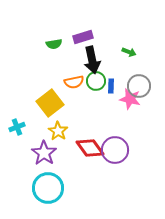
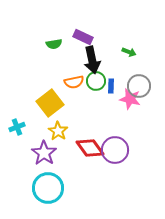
purple rectangle: rotated 42 degrees clockwise
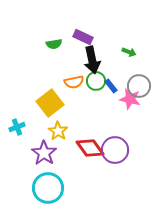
blue rectangle: rotated 40 degrees counterclockwise
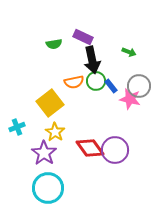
yellow star: moved 3 px left, 1 px down
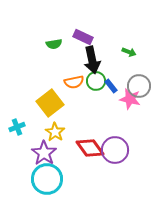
cyan circle: moved 1 px left, 9 px up
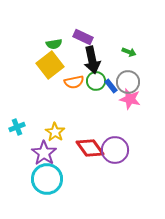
gray circle: moved 11 px left, 4 px up
yellow square: moved 38 px up
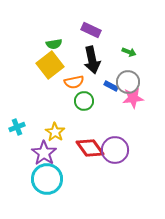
purple rectangle: moved 8 px right, 7 px up
green circle: moved 12 px left, 20 px down
blue rectangle: rotated 24 degrees counterclockwise
pink star: moved 3 px right, 1 px up; rotated 20 degrees counterclockwise
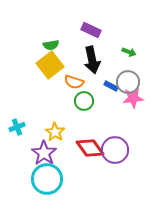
green semicircle: moved 3 px left, 1 px down
orange semicircle: rotated 30 degrees clockwise
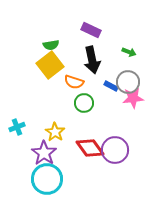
green circle: moved 2 px down
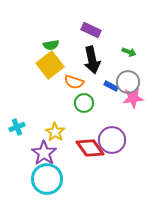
purple circle: moved 3 px left, 10 px up
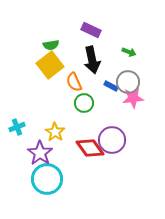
orange semicircle: rotated 48 degrees clockwise
purple star: moved 4 px left
